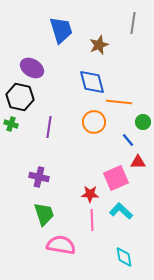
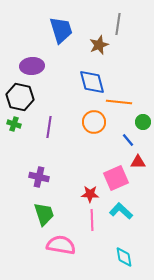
gray line: moved 15 px left, 1 px down
purple ellipse: moved 2 px up; rotated 35 degrees counterclockwise
green cross: moved 3 px right
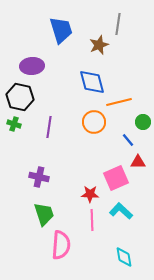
orange line: rotated 20 degrees counterclockwise
pink semicircle: rotated 84 degrees clockwise
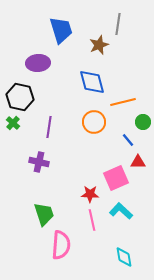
purple ellipse: moved 6 px right, 3 px up
orange line: moved 4 px right
green cross: moved 1 px left, 1 px up; rotated 24 degrees clockwise
purple cross: moved 15 px up
pink line: rotated 10 degrees counterclockwise
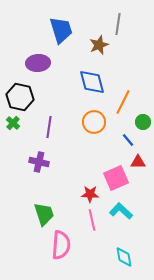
orange line: rotated 50 degrees counterclockwise
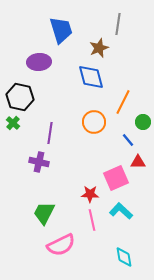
brown star: moved 3 px down
purple ellipse: moved 1 px right, 1 px up
blue diamond: moved 1 px left, 5 px up
purple line: moved 1 px right, 6 px down
green trapezoid: moved 1 px up; rotated 135 degrees counterclockwise
pink semicircle: rotated 60 degrees clockwise
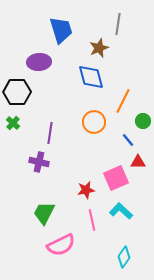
black hexagon: moved 3 px left, 5 px up; rotated 12 degrees counterclockwise
orange line: moved 1 px up
green circle: moved 1 px up
red star: moved 4 px left, 4 px up; rotated 12 degrees counterclockwise
cyan diamond: rotated 45 degrees clockwise
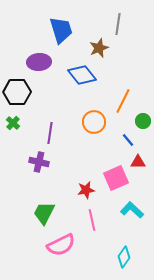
blue diamond: moved 9 px left, 2 px up; rotated 24 degrees counterclockwise
cyan L-shape: moved 11 px right, 1 px up
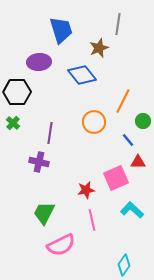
cyan diamond: moved 8 px down
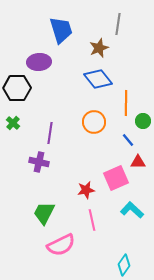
blue diamond: moved 16 px right, 4 px down
black hexagon: moved 4 px up
orange line: moved 3 px right, 2 px down; rotated 25 degrees counterclockwise
